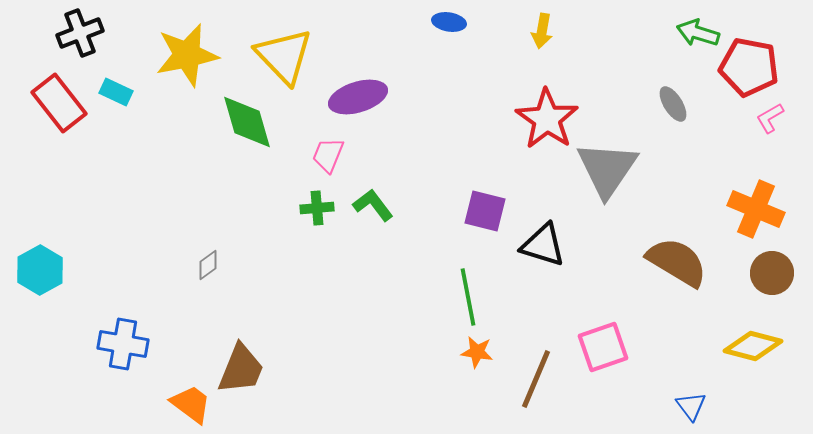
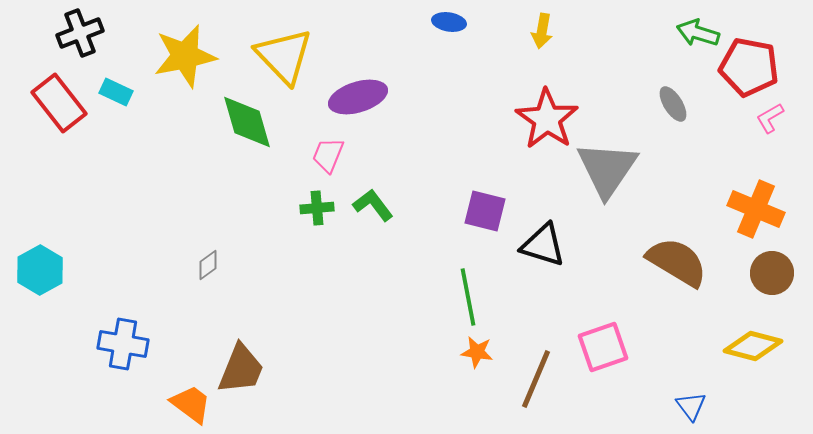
yellow star: moved 2 px left, 1 px down
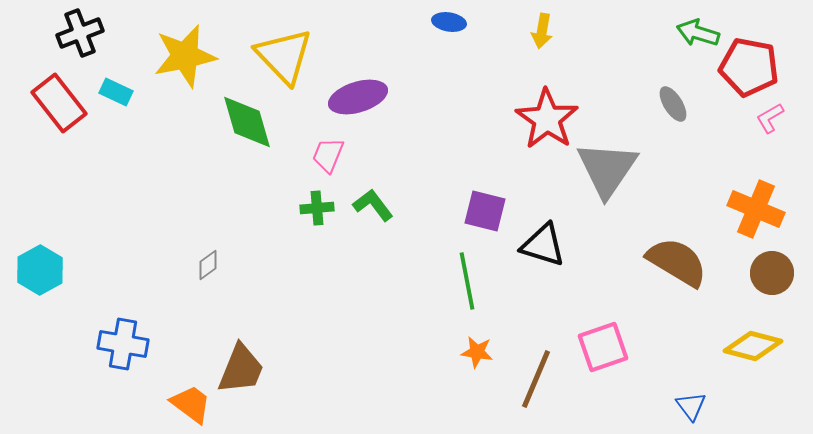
green line: moved 1 px left, 16 px up
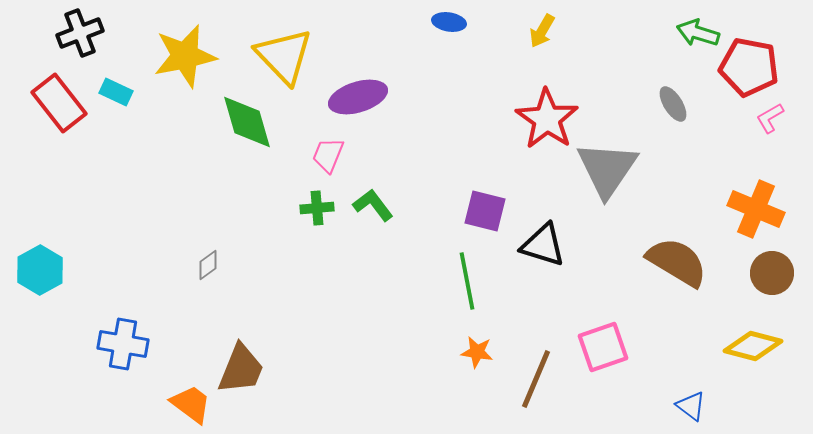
yellow arrow: rotated 20 degrees clockwise
blue triangle: rotated 16 degrees counterclockwise
